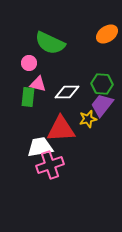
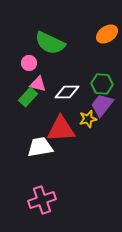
green rectangle: rotated 36 degrees clockwise
pink cross: moved 8 px left, 35 px down
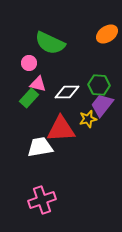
green hexagon: moved 3 px left, 1 px down
green rectangle: moved 1 px right, 1 px down
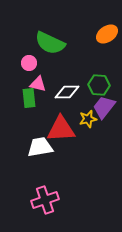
green rectangle: rotated 48 degrees counterclockwise
purple trapezoid: moved 2 px right, 2 px down
pink cross: moved 3 px right
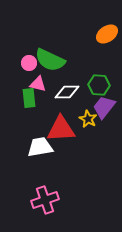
green semicircle: moved 17 px down
yellow star: rotated 30 degrees counterclockwise
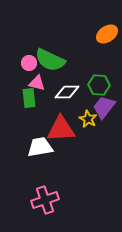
pink triangle: moved 1 px left, 1 px up
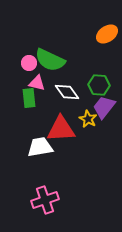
white diamond: rotated 55 degrees clockwise
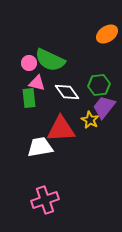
green hexagon: rotated 10 degrees counterclockwise
yellow star: moved 2 px right, 1 px down
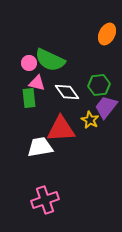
orange ellipse: rotated 30 degrees counterclockwise
purple trapezoid: moved 2 px right
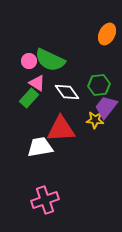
pink circle: moved 2 px up
pink triangle: rotated 18 degrees clockwise
green rectangle: rotated 48 degrees clockwise
yellow star: moved 5 px right; rotated 24 degrees counterclockwise
